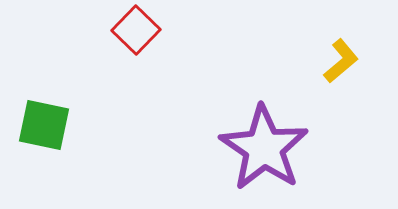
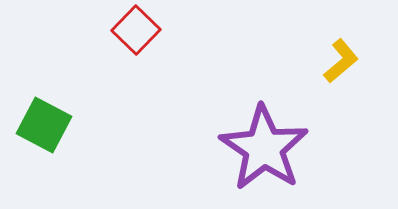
green square: rotated 16 degrees clockwise
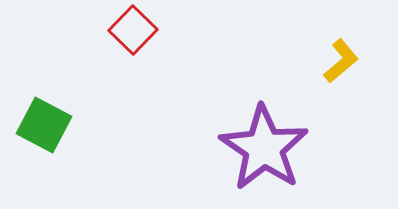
red square: moved 3 px left
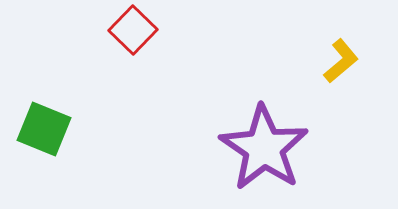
green square: moved 4 px down; rotated 6 degrees counterclockwise
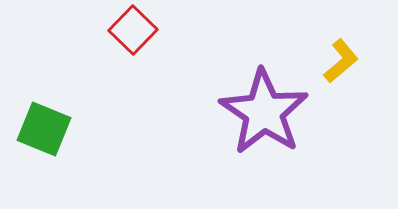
purple star: moved 36 px up
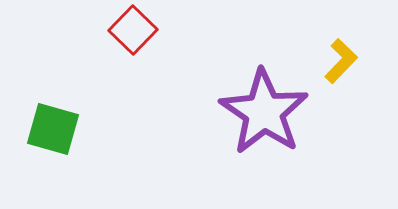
yellow L-shape: rotated 6 degrees counterclockwise
green square: moved 9 px right; rotated 6 degrees counterclockwise
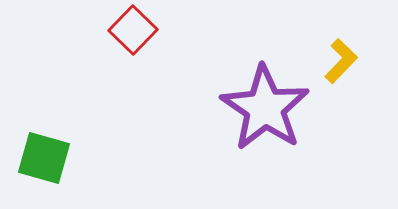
purple star: moved 1 px right, 4 px up
green square: moved 9 px left, 29 px down
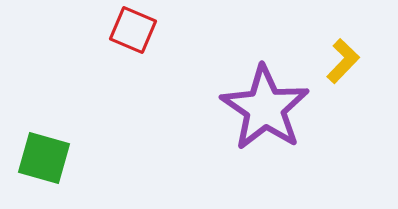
red square: rotated 21 degrees counterclockwise
yellow L-shape: moved 2 px right
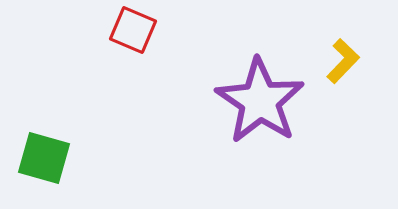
purple star: moved 5 px left, 7 px up
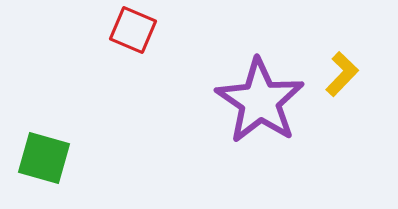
yellow L-shape: moved 1 px left, 13 px down
